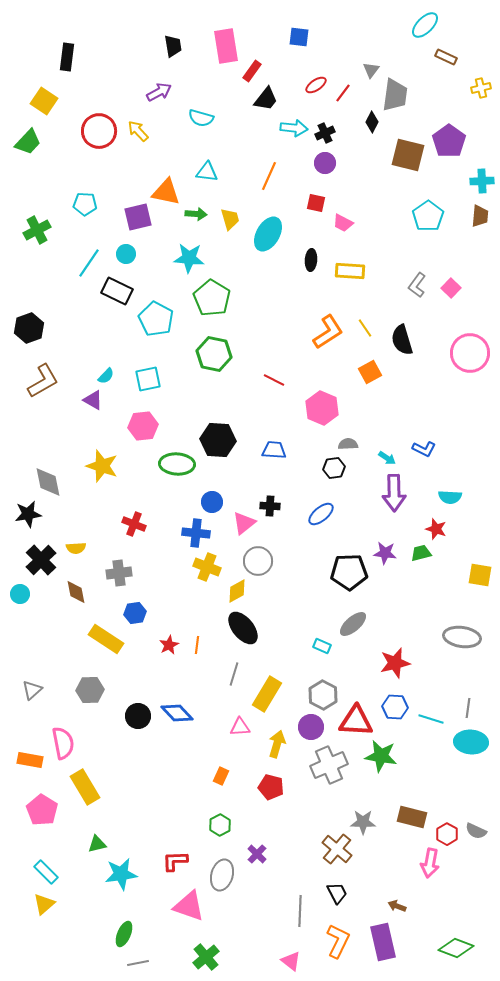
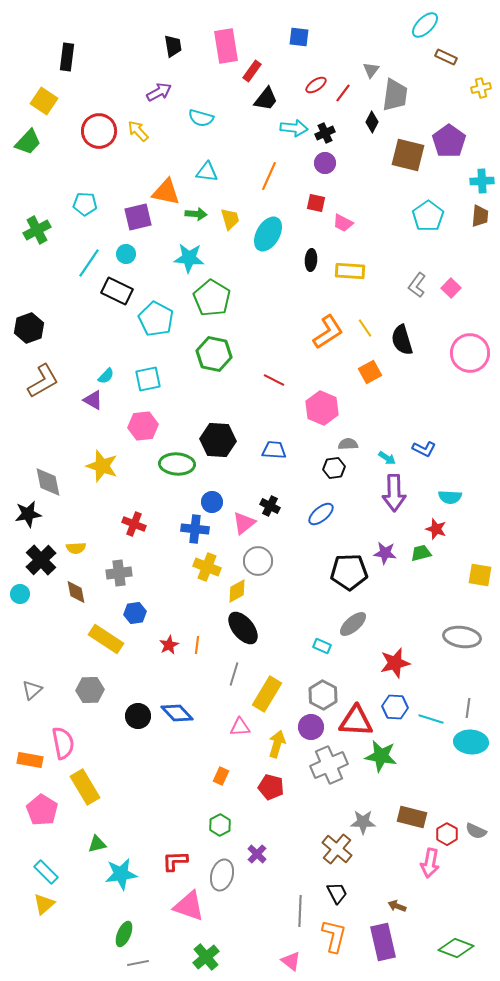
black cross at (270, 506): rotated 24 degrees clockwise
blue cross at (196, 533): moved 1 px left, 4 px up
orange L-shape at (338, 941): moved 4 px left, 5 px up; rotated 12 degrees counterclockwise
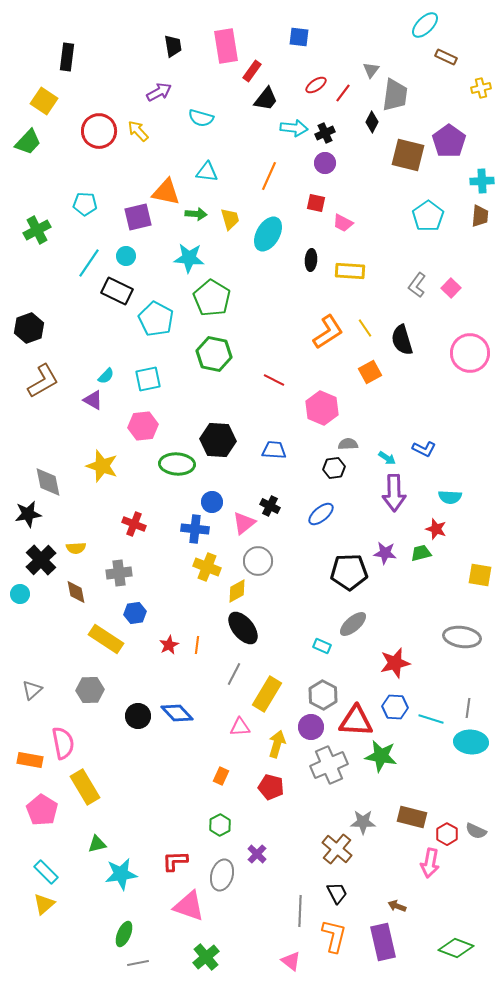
cyan circle at (126, 254): moved 2 px down
gray line at (234, 674): rotated 10 degrees clockwise
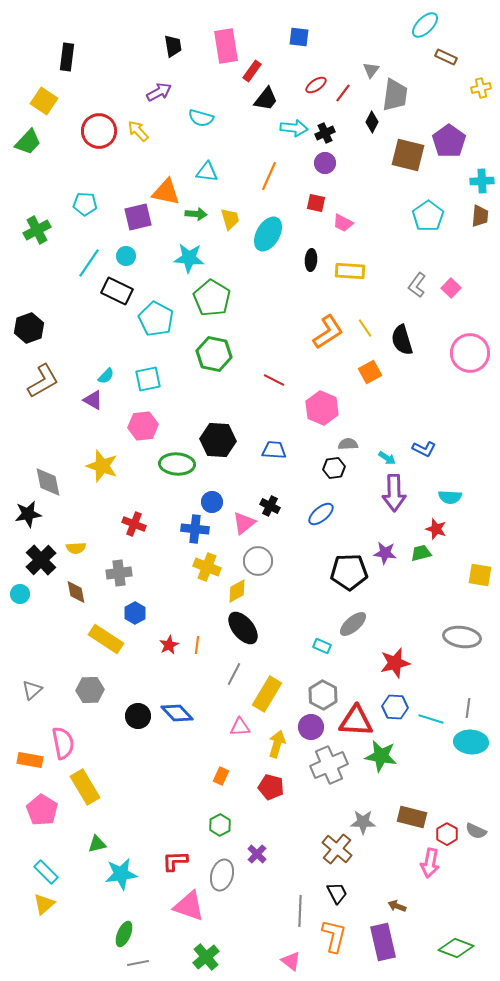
blue hexagon at (135, 613): rotated 20 degrees counterclockwise
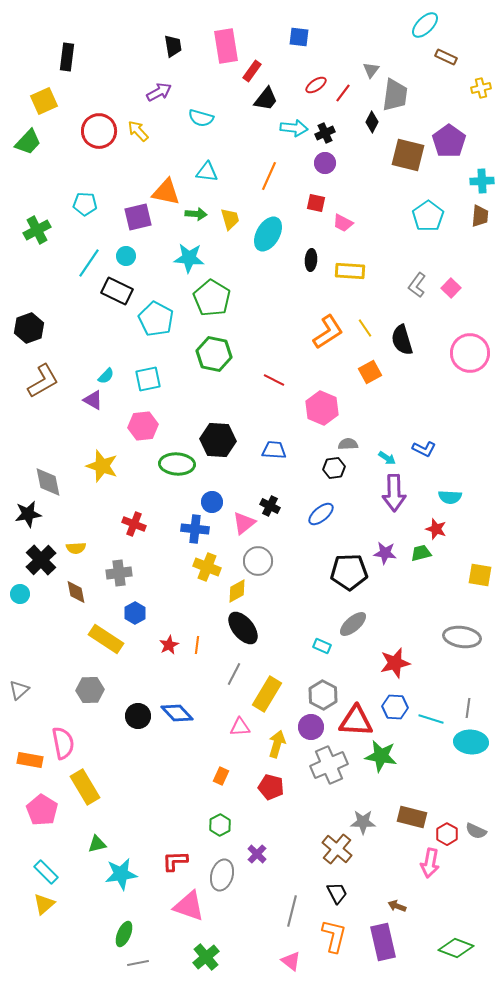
yellow square at (44, 101): rotated 32 degrees clockwise
gray triangle at (32, 690): moved 13 px left
gray line at (300, 911): moved 8 px left; rotated 12 degrees clockwise
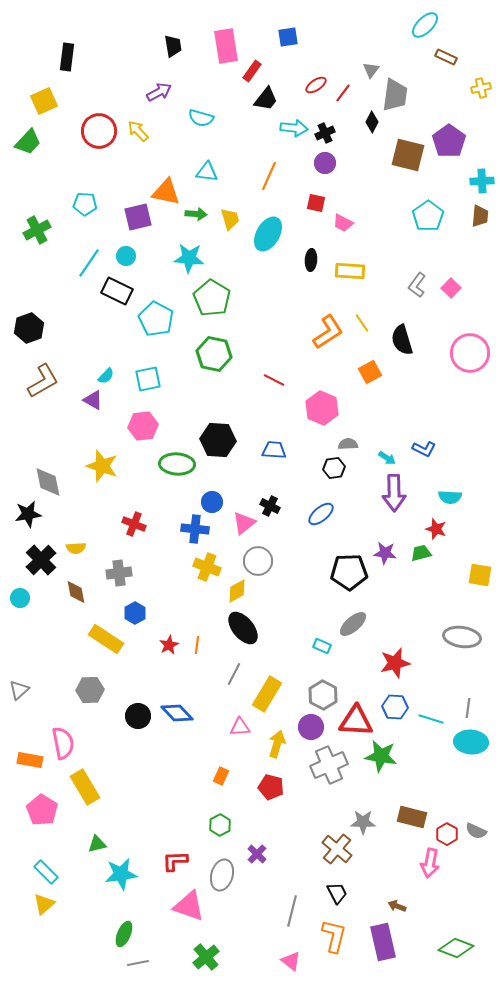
blue square at (299, 37): moved 11 px left; rotated 15 degrees counterclockwise
yellow line at (365, 328): moved 3 px left, 5 px up
cyan circle at (20, 594): moved 4 px down
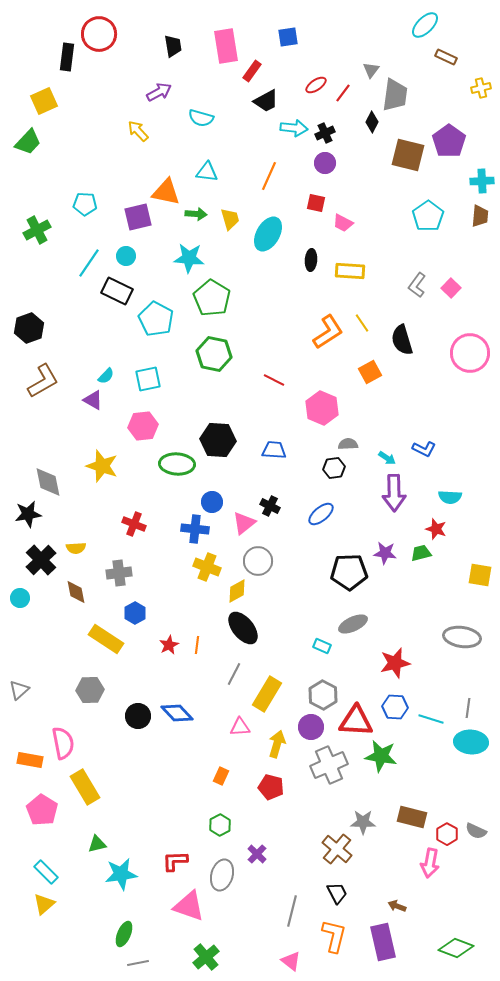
black trapezoid at (266, 99): moved 2 px down; rotated 24 degrees clockwise
red circle at (99, 131): moved 97 px up
gray ellipse at (353, 624): rotated 16 degrees clockwise
